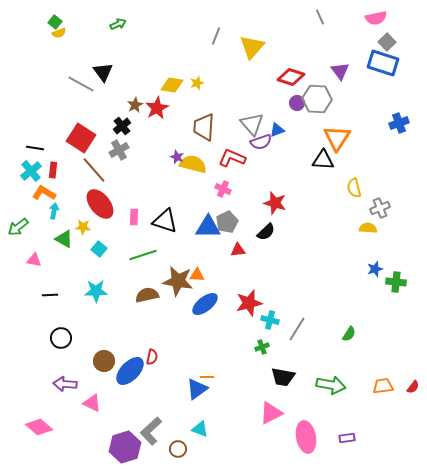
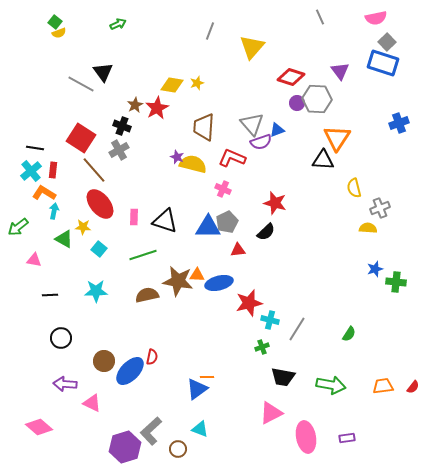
gray line at (216, 36): moved 6 px left, 5 px up
black cross at (122, 126): rotated 30 degrees counterclockwise
blue ellipse at (205, 304): moved 14 px right, 21 px up; rotated 24 degrees clockwise
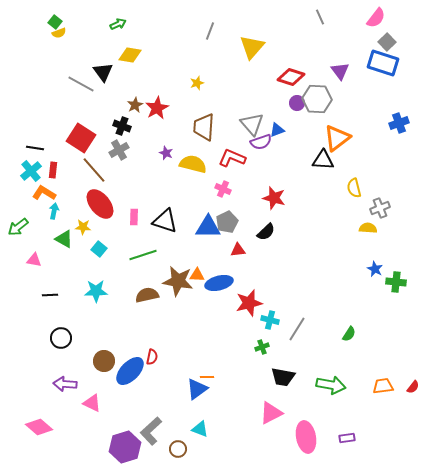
pink semicircle at (376, 18): rotated 40 degrees counterclockwise
yellow diamond at (172, 85): moved 42 px left, 30 px up
orange triangle at (337, 138): rotated 20 degrees clockwise
purple star at (177, 157): moved 11 px left, 4 px up
red star at (275, 203): moved 1 px left, 5 px up
blue star at (375, 269): rotated 28 degrees counterclockwise
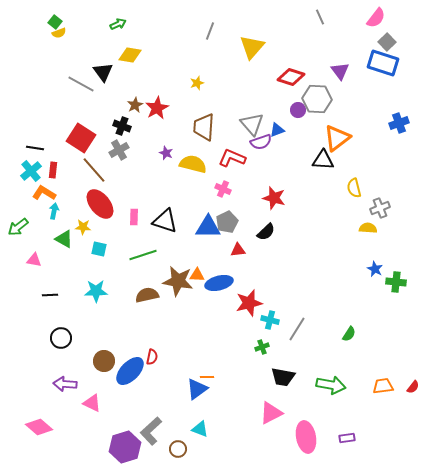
purple circle at (297, 103): moved 1 px right, 7 px down
cyan square at (99, 249): rotated 28 degrees counterclockwise
